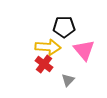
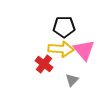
yellow arrow: moved 13 px right, 2 px down
gray triangle: moved 4 px right
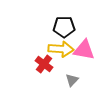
pink triangle: rotated 40 degrees counterclockwise
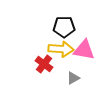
gray triangle: moved 1 px right, 2 px up; rotated 16 degrees clockwise
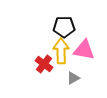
yellow arrow: moved 2 px down; rotated 95 degrees counterclockwise
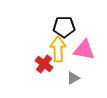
yellow arrow: moved 3 px left, 2 px up
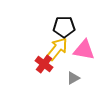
yellow arrow: moved 1 px left; rotated 40 degrees clockwise
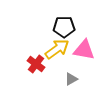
yellow arrow: rotated 15 degrees clockwise
red cross: moved 8 px left
gray triangle: moved 2 px left, 1 px down
